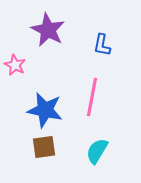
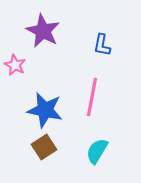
purple star: moved 5 px left, 1 px down
brown square: rotated 25 degrees counterclockwise
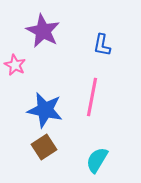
cyan semicircle: moved 9 px down
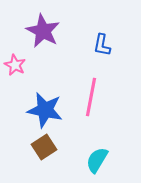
pink line: moved 1 px left
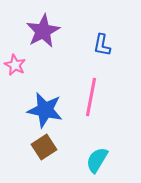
purple star: rotated 16 degrees clockwise
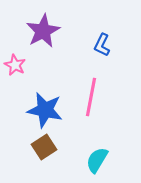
blue L-shape: rotated 15 degrees clockwise
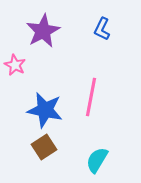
blue L-shape: moved 16 px up
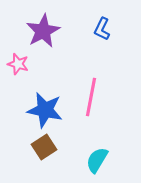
pink star: moved 3 px right, 1 px up; rotated 10 degrees counterclockwise
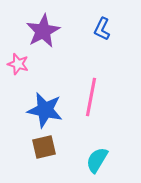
brown square: rotated 20 degrees clockwise
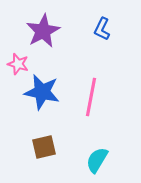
blue star: moved 3 px left, 18 px up
